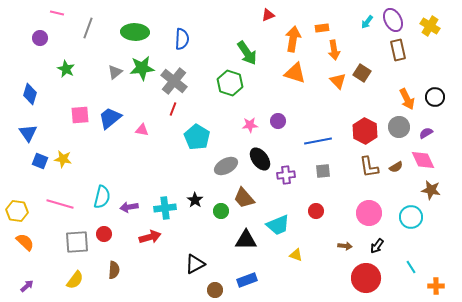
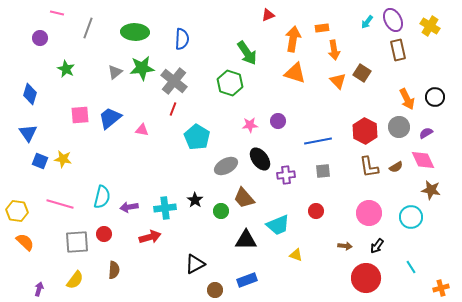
purple arrow at (27, 286): moved 12 px right, 3 px down; rotated 32 degrees counterclockwise
orange cross at (436, 286): moved 5 px right, 2 px down; rotated 14 degrees counterclockwise
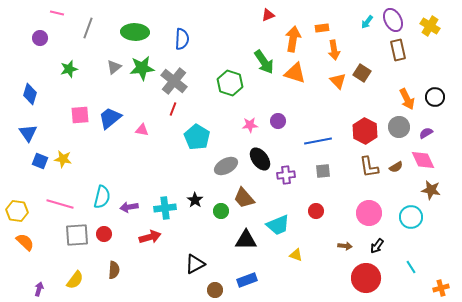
green arrow at (247, 53): moved 17 px right, 9 px down
green star at (66, 69): moved 3 px right; rotated 30 degrees clockwise
gray triangle at (115, 72): moved 1 px left, 5 px up
gray square at (77, 242): moved 7 px up
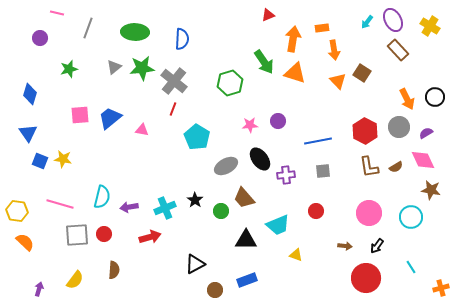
brown rectangle at (398, 50): rotated 30 degrees counterclockwise
green hexagon at (230, 83): rotated 25 degrees clockwise
cyan cross at (165, 208): rotated 15 degrees counterclockwise
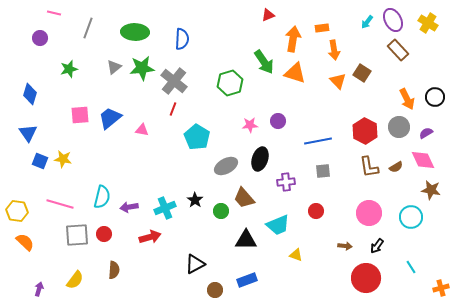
pink line at (57, 13): moved 3 px left
yellow cross at (430, 26): moved 2 px left, 3 px up
black ellipse at (260, 159): rotated 55 degrees clockwise
purple cross at (286, 175): moved 7 px down
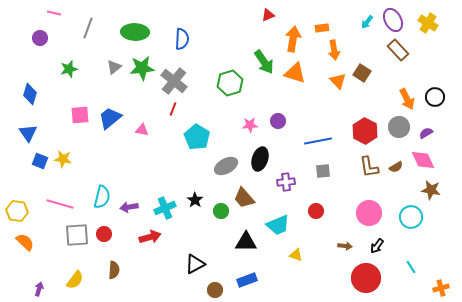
black triangle at (246, 240): moved 2 px down
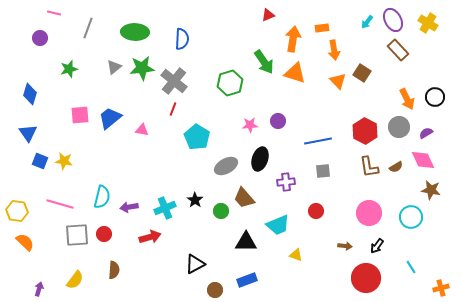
yellow star at (63, 159): moved 1 px right, 2 px down
